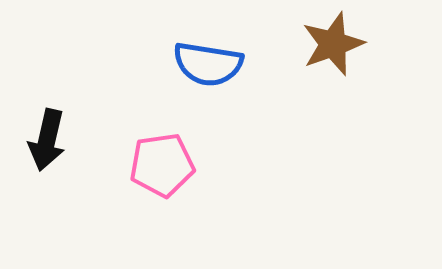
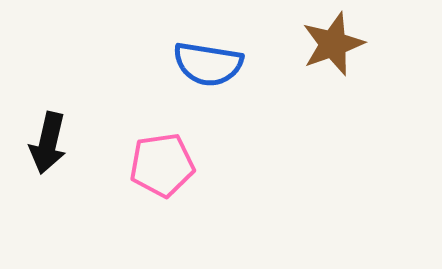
black arrow: moved 1 px right, 3 px down
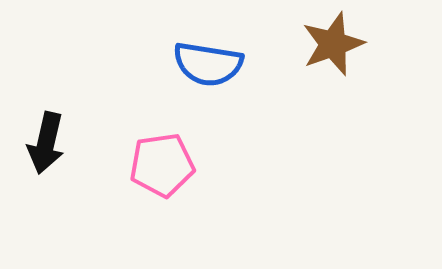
black arrow: moved 2 px left
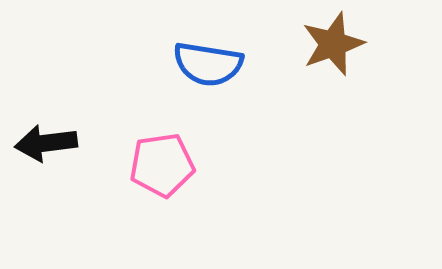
black arrow: rotated 70 degrees clockwise
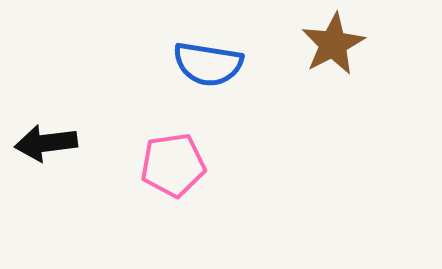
brown star: rotated 8 degrees counterclockwise
pink pentagon: moved 11 px right
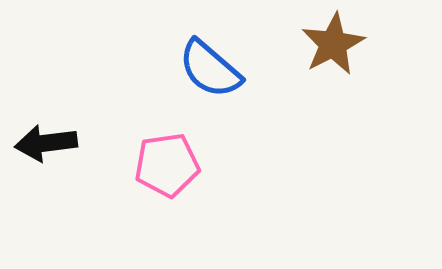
blue semicircle: moved 2 px right, 5 px down; rotated 32 degrees clockwise
pink pentagon: moved 6 px left
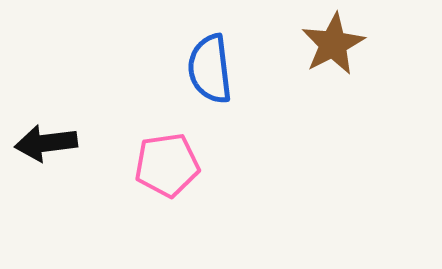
blue semicircle: rotated 42 degrees clockwise
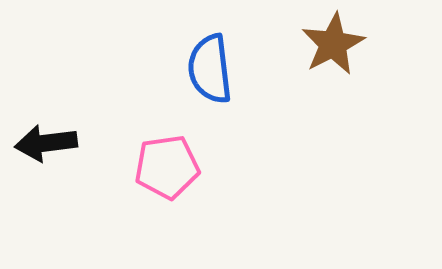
pink pentagon: moved 2 px down
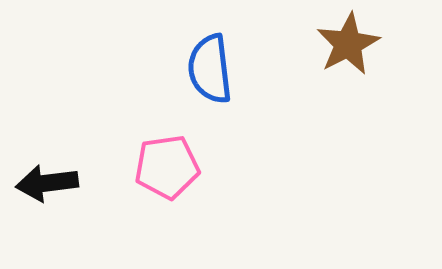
brown star: moved 15 px right
black arrow: moved 1 px right, 40 px down
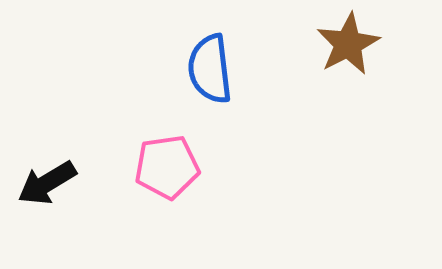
black arrow: rotated 24 degrees counterclockwise
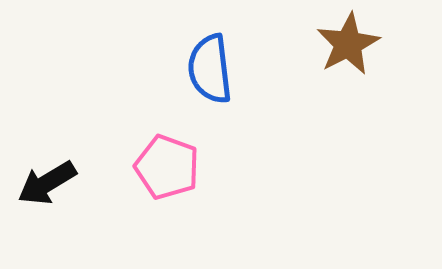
pink pentagon: rotated 28 degrees clockwise
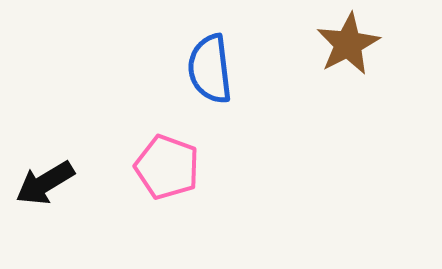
black arrow: moved 2 px left
